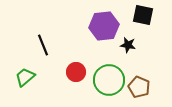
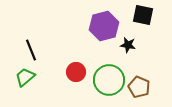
purple hexagon: rotated 8 degrees counterclockwise
black line: moved 12 px left, 5 px down
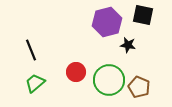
purple hexagon: moved 3 px right, 4 px up
green trapezoid: moved 10 px right, 6 px down
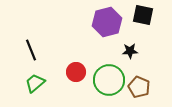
black star: moved 2 px right, 6 px down; rotated 14 degrees counterclockwise
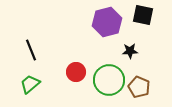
green trapezoid: moved 5 px left, 1 px down
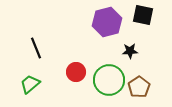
black line: moved 5 px right, 2 px up
brown pentagon: rotated 15 degrees clockwise
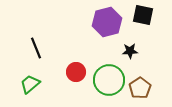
brown pentagon: moved 1 px right, 1 px down
